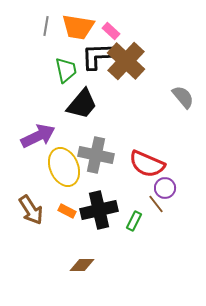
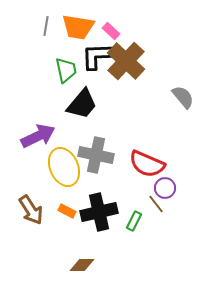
black cross: moved 2 px down
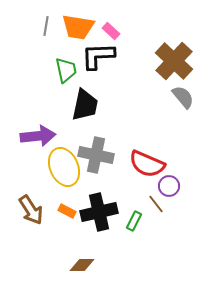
brown cross: moved 48 px right
black trapezoid: moved 3 px right, 1 px down; rotated 28 degrees counterclockwise
purple arrow: rotated 20 degrees clockwise
purple circle: moved 4 px right, 2 px up
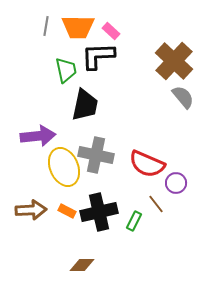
orange trapezoid: rotated 8 degrees counterclockwise
purple circle: moved 7 px right, 3 px up
brown arrow: rotated 60 degrees counterclockwise
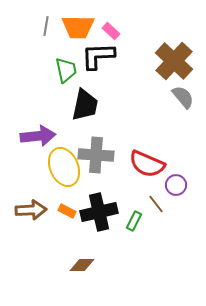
gray cross: rotated 8 degrees counterclockwise
purple circle: moved 2 px down
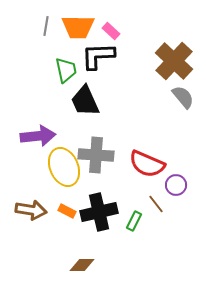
black trapezoid: moved 4 px up; rotated 144 degrees clockwise
brown arrow: rotated 12 degrees clockwise
